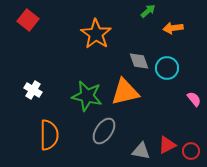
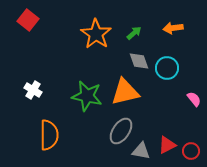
green arrow: moved 14 px left, 22 px down
gray ellipse: moved 17 px right
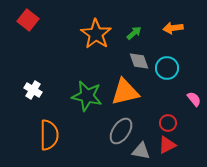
red circle: moved 23 px left, 28 px up
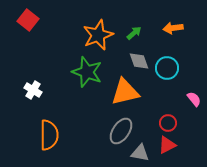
orange star: moved 2 px right, 1 px down; rotated 16 degrees clockwise
green star: moved 24 px up; rotated 8 degrees clockwise
gray triangle: moved 1 px left, 2 px down
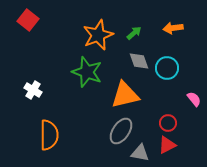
orange triangle: moved 3 px down
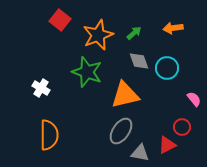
red square: moved 32 px right
white cross: moved 8 px right, 2 px up
red circle: moved 14 px right, 4 px down
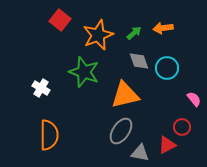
orange arrow: moved 10 px left
green star: moved 3 px left
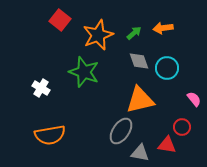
orange triangle: moved 15 px right, 5 px down
orange semicircle: moved 1 px right; rotated 80 degrees clockwise
red triangle: rotated 36 degrees clockwise
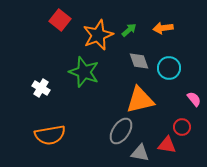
green arrow: moved 5 px left, 3 px up
cyan circle: moved 2 px right
